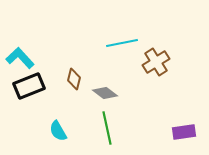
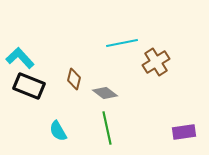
black rectangle: rotated 44 degrees clockwise
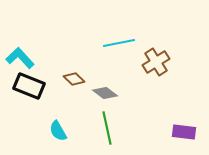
cyan line: moved 3 px left
brown diamond: rotated 60 degrees counterclockwise
purple rectangle: rotated 15 degrees clockwise
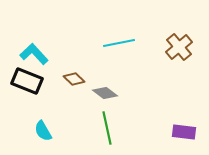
cyan L-shape: moved 14 px right, 4 px up
brown cross: moved 23 px right, 15 px up; rotated 8 degrees counterclockwise
black rectangle: moved 2 px left, 5 px up
cyan semicircle: moved 15 px left
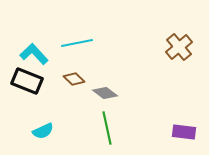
cyan line: moved 42 px left
cyan semicircle: rotated 85 degrees counterclockwise
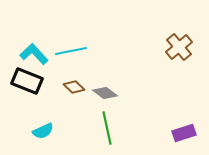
cyan line: moved 6 px left, 8 px down
brown diamond: moved 8 px down
purple rectangle: moved 1 px down; rotated 25 degrees counterclockwise
